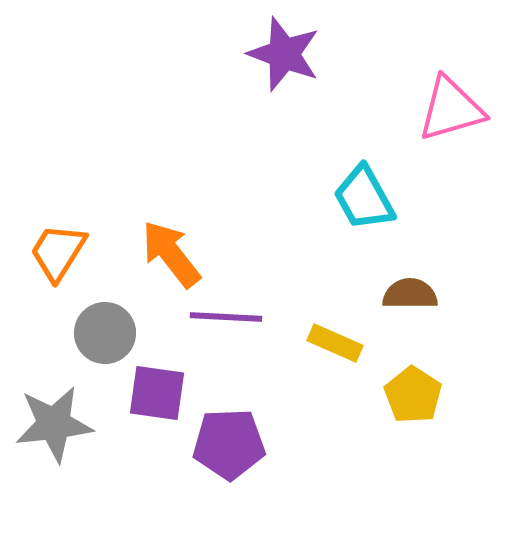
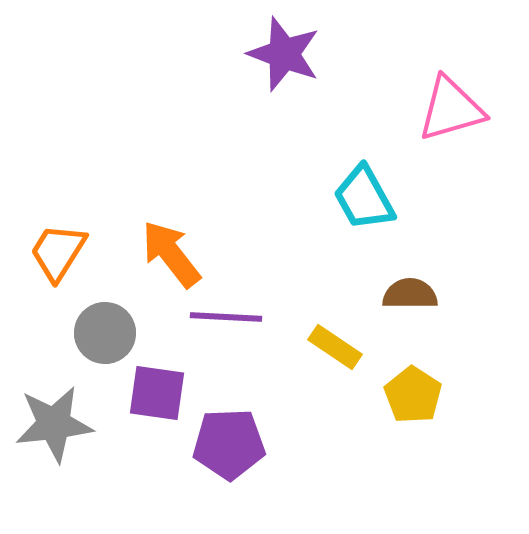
yellow rectangle: moved 4 px down; rotated 10 degrees clockwise
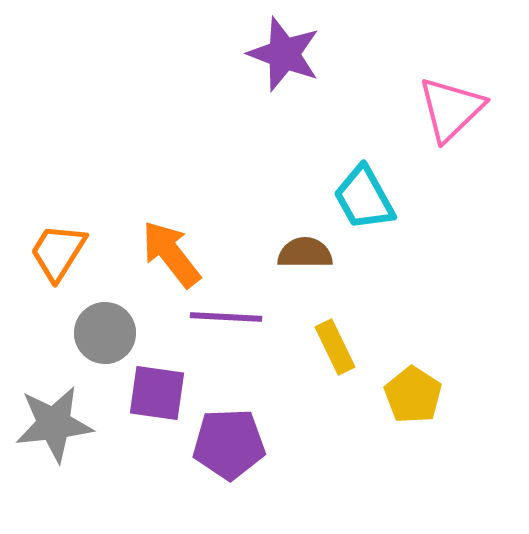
pink triangle: rotated 28 degrees counterclockwise
brown semicircle: moved 105 px left, 41 px up
yellow rectangle: rotated 30 degrees clockwise
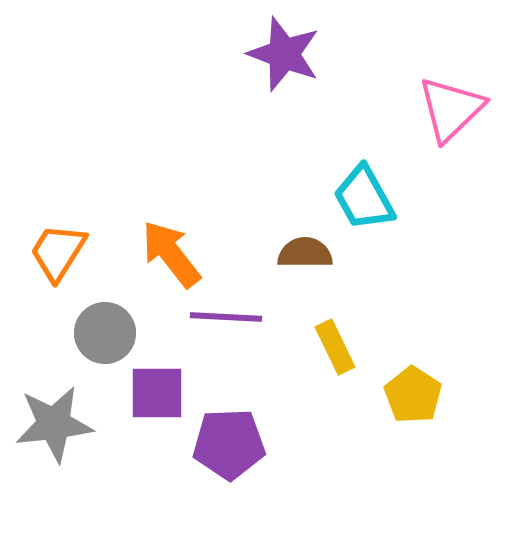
purple square: rotated 8 degrees counterclockwise
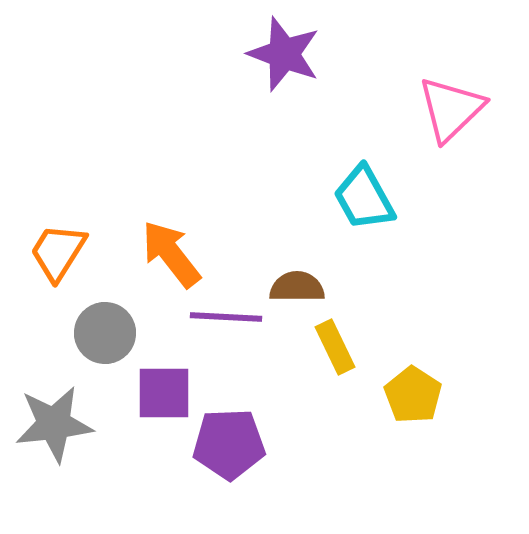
brown semicircle: moved 8 px left, 34 px down
purple square: moved 7 px right
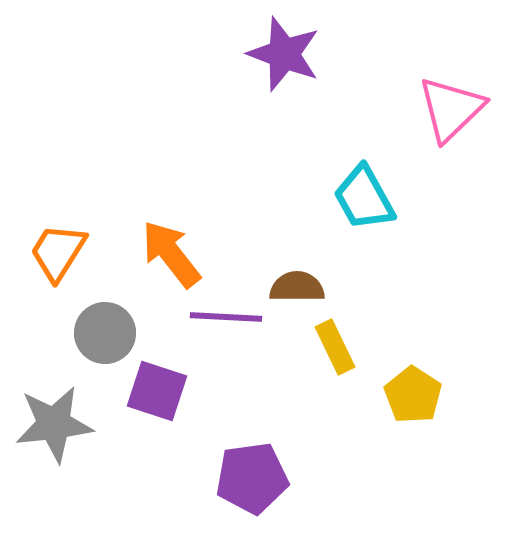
purple square: moved 7 px left, 2 px up; rotated 18 degrees clockwise
purple pentagon: moved 23 px right, 34 px down; rotated 6 degrees counterclockwise
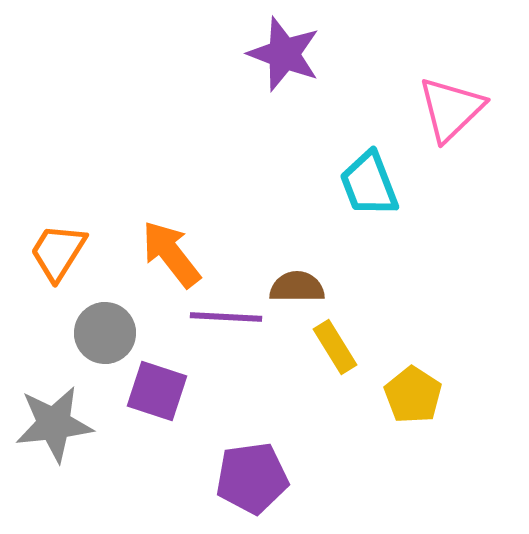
cyan trapezoid: moved 5 px right, 14 px up; rotated 8 degrees clockwise
yellow rectangle: rotated 6 degrees counterclockwise
